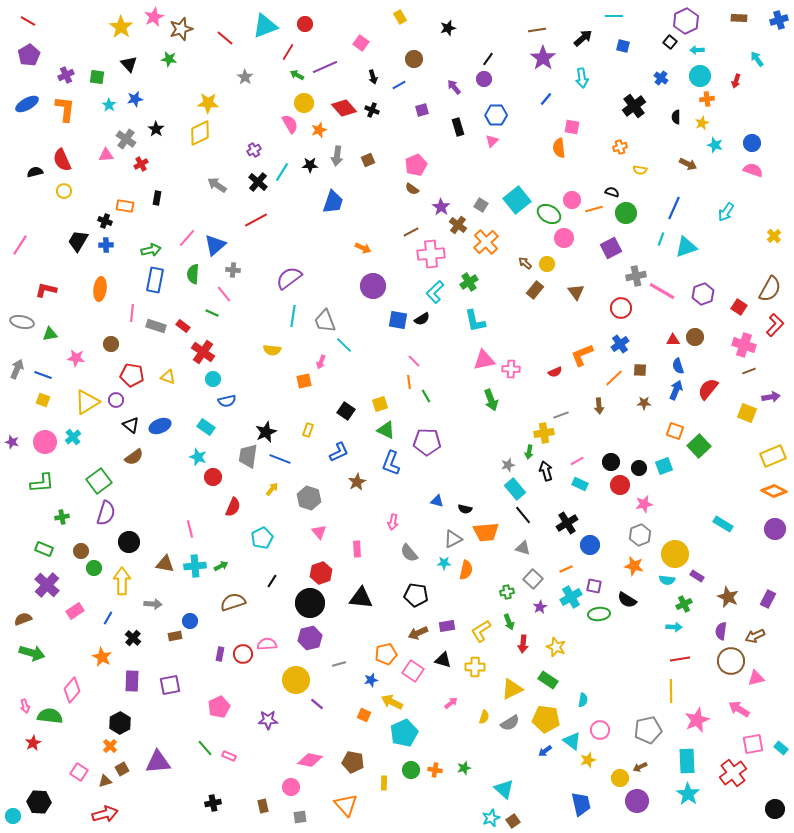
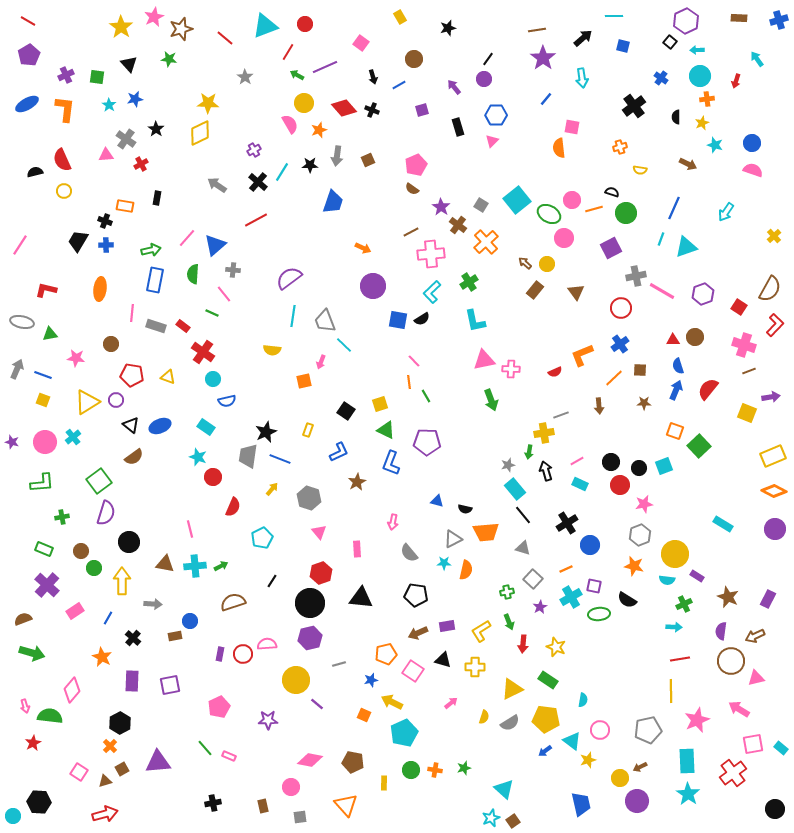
cyan L-shape at (435, 292): moved 3 px left
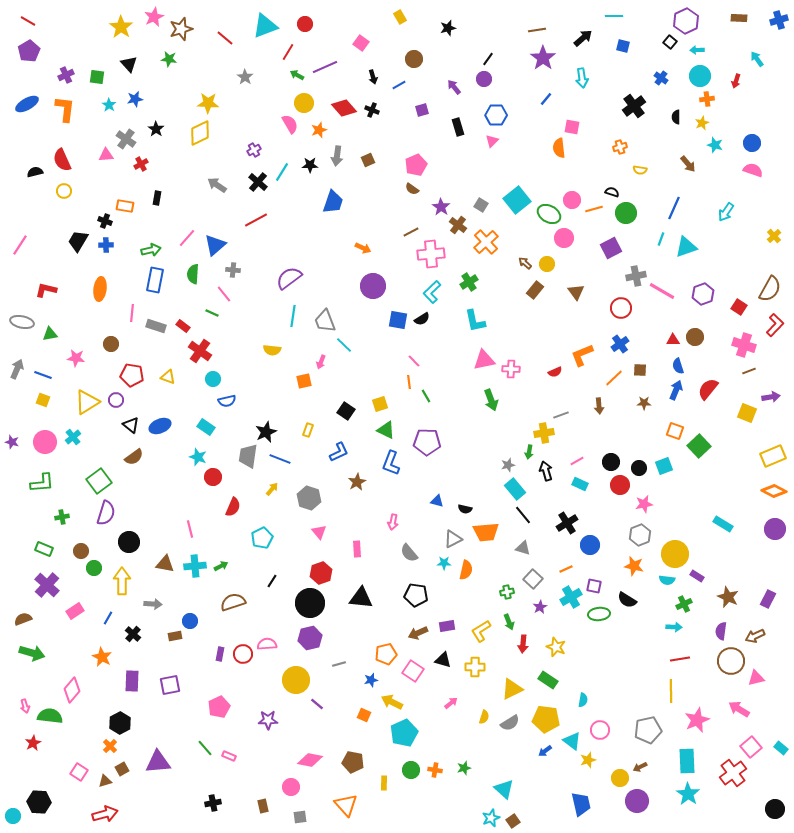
purple pentagon at (29, 55): moved 4 px up
brown arrow at (688, 164): rotated 24 degrees clockwise
red cross at (203, 352): moved 3 px left, 1 px up
black cross at (133, 638): moved 4 px up
pink square at (753, 744): moved 2 px left, 3 px down; rotated 30 degrees counterclockwise
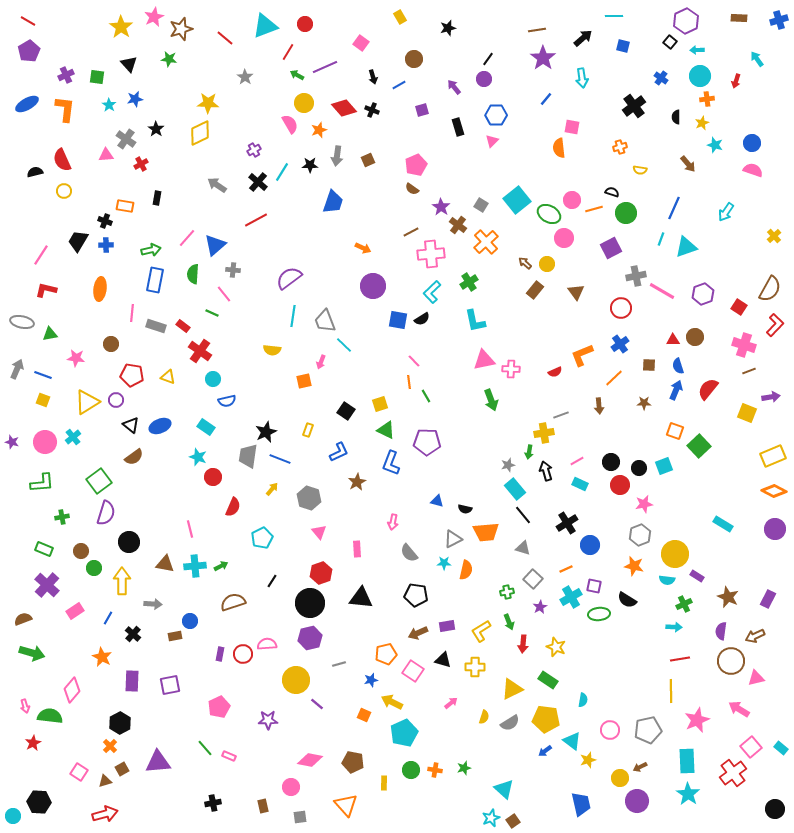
pink line at (20, 245): moved 21 px right, 10 px down
brown square at (640, 370): moved 9 px right, 5 px up
pink circle at (600, 730): moved 10 px right
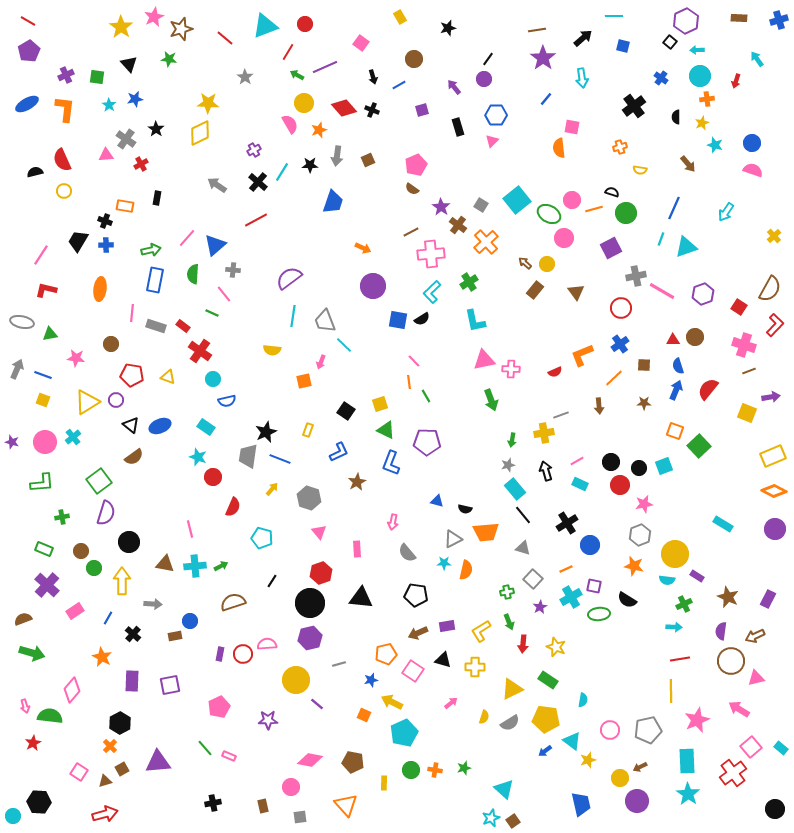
brown square at (649, 365): moved 5 px left
green arrow at (529, 452): moved 17 px left, 12 px up
cyan pentagon at (262, 538): rotated 30 degrees counterclockwise
gray semicircle at (409, 553): moved 2 px left
